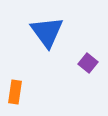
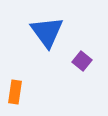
purple square: moved 6 px left, 2 px up
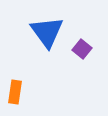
purple square: moved 12 px up
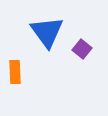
orange rectangle: moved 20 px up; rotated 10 degrees counterclockwise
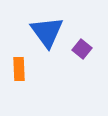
orange rectangle: moved 4 px right, 3 px up
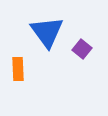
orange rectangle: moved 1 px left
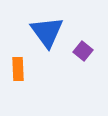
purple square: moved 1 px right, 2 px down
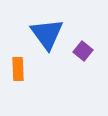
blue triangle: moved 2 px down
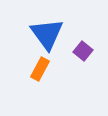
orange rectangle: moved 22 px right; rotated 30 degrees clockwise
